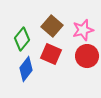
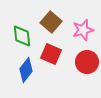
brown square: moved 1 px left, 4 px up
green diamond: moved 3 px up; rotated 45 degrees counterclockwise
red circle: moved 6 px down
blue diamond: moved 1 px down
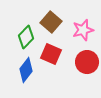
green diamond: moved 4 px right, 1 px down; rotated 50 degrees clockwise
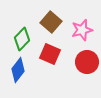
pink star: moved 1 px left
green diamond: moved 4 px left, 2 px down
red square: moved 1 px left
blue diamond: moved 8 px left
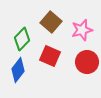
red square: moved 2 px down
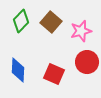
pink star: moved 1 px left, 1 px down
green diamond: moved 1 px left, 18 px up
red square: moved 4 px right, 18 px down
blue diamond: rotated 35 degrees counterclockwise
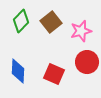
brown square: rotated 10 degrees clockwise
blue diamond: moved 1 px down
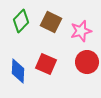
brown square: rotated 25 degrees counterclockwise
red square: moved 8 px left, 10 px up
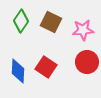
green diamond: rotated 10 degrees counterclockwise
pink star: moved 2 px right, 1 px up; rotated 10 degrees clockwise
red square: moved 3 px down; rotated 10 degrees clockwise
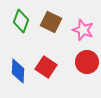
green diamond: rotated 15 degrees counterclockwise
pink star: rotated 25 degrees clockwise
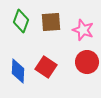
brown square: rotated 30 degrees counterclockwise
